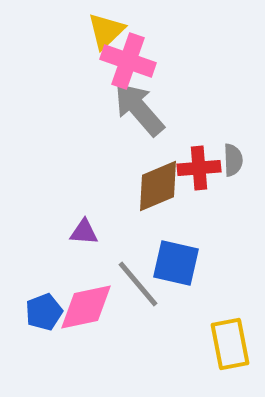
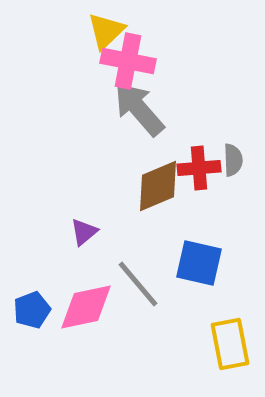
pink cross: rotated 8 degrees counterclockwise
purple triangle: rotated 44 degrees counterclockwise
blue square: moved 23 px right
blue pentagon: moved 12 px left, 2 px up
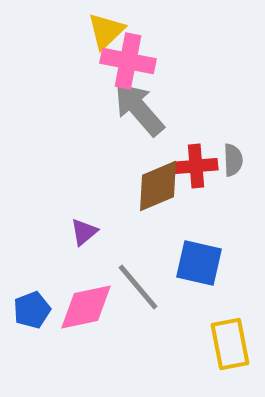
red cross: moved 3 px left, 2 px up
gray line: moved 3 px down
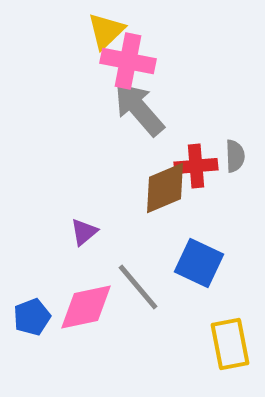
gray semicircle: moved 2 px right, 4 px up
brown diamond: moved 7 px right, 2 px down
blue square: rotated 12 degrees clockwise
blue pentagon: moved 7 px down
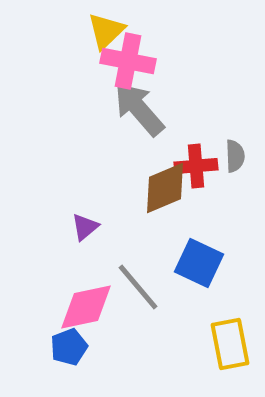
purple triangle: moved 1 px right, 5 px up
blue pentagon: moved 37 px right, 30 px down
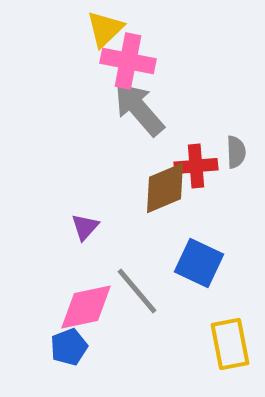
yellow triangle: moved 1 px left, 2 px up
gray semicircle: moved 1 px right, 4 px up
purple triangle: rotated 8 degrees counterclockwise
gray line: moved 1 px left, 4 px down
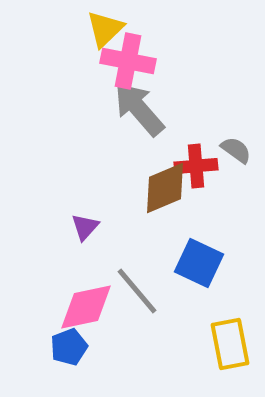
gray semicircle: moved 2 px up; rotated 52 degrees counterclockwise
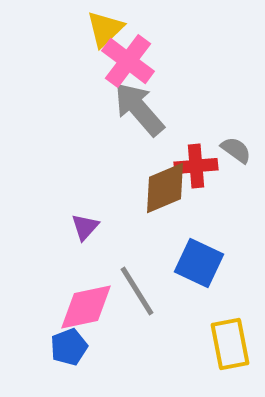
pink cross: rotated 26 degrees clockwise
gray line: rotated 8 degrees clockwise
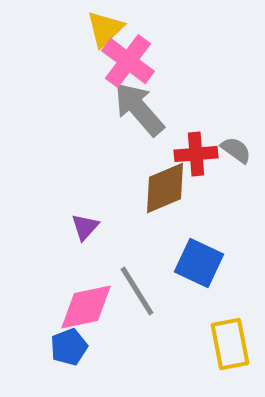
red cross: moved 12 px up
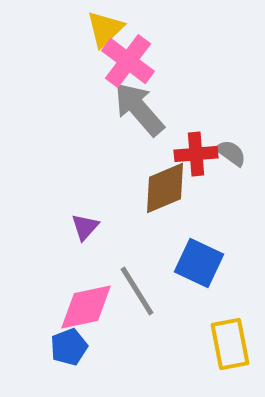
gray semicircle: moved 5 px left, 3 px down
